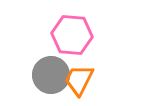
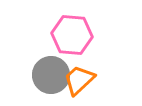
orange trapezoid: rotated 20 degrees clockwise
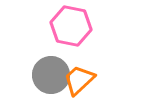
pink hexagon: moved 1 px left, 9 px up; rotated 6 degrees clockwise
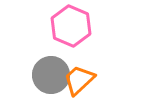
pink hexagon: rotated 12 degrees clockwise
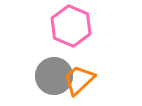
gray circle: moved 3 px right, 1 px down
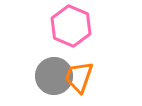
orange trapezoid: moved 3 px up; rotated 28 degrees counterclockwise
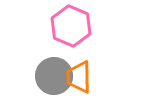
orange trapezoid: rotated 20 degrees counterclockwise
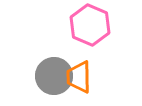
pink hexagon: moved 19 px right, 1 px up
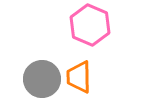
gray circle: moved 12 px left, 3 px down
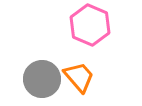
orange trapezoid: rotated 140 degrees clockwise
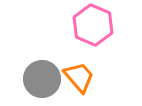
pink hexagon: moved 3 px right
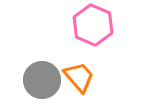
gray circle: moved 1 px down
